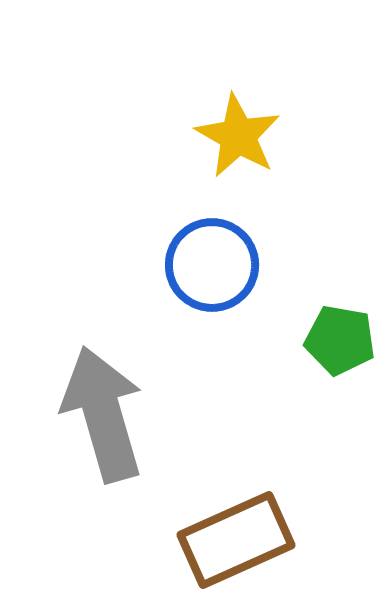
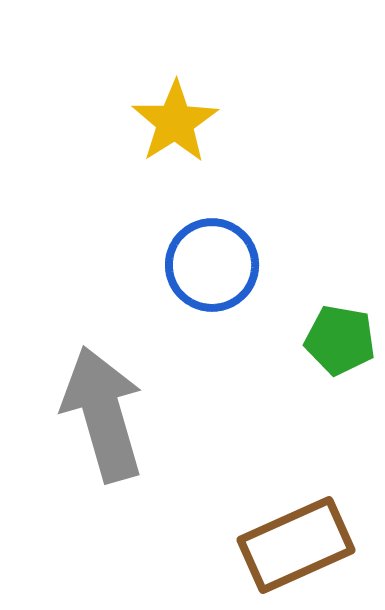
yellow star: moved 63 px left, 14 px up; rotated 10 degrees clockwise
brown rectangle: moved 60 px right, 5 px down
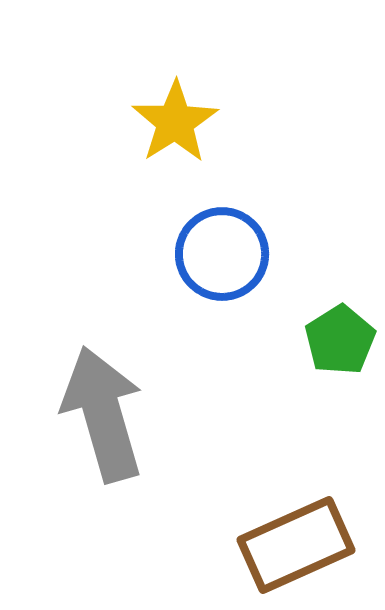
blue circle: moved 10 px right, 11 px up
green pentagon: rotated 30 degrees clockwise
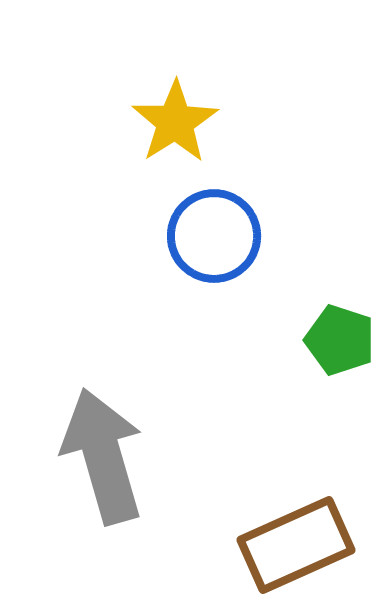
blue circle: moved 8 px left, 18 px up
green pentagon: rotated 22 degrees counterclockwise
gray arrow: moved 42 px down
